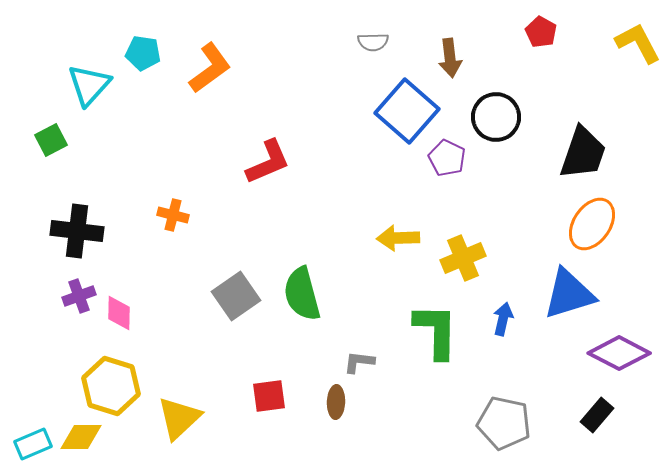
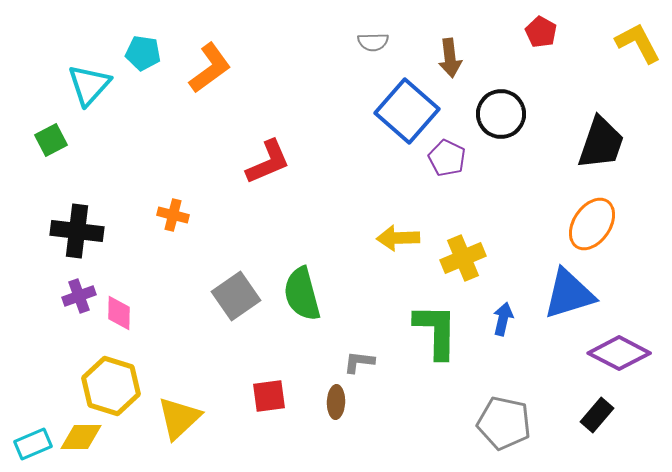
black circle: moved 5 px right, 3 px up
black trapezoid: moved 18 px right, 10 px up
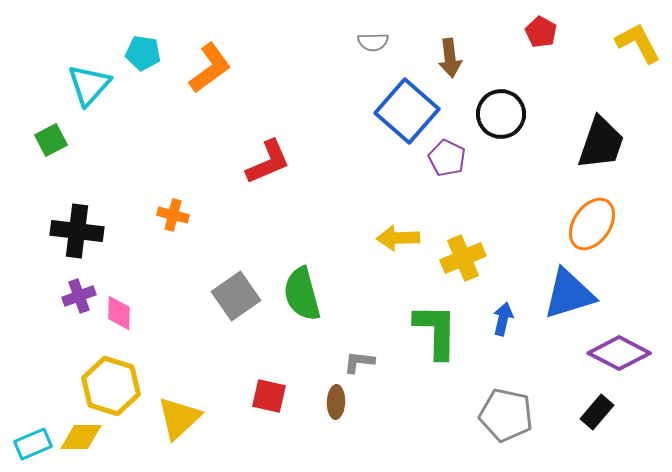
red square: rotated 21 degrees clockwise
black rectangle: moved 3 px up
gray pentagon: moved 2 px right, 8 px up
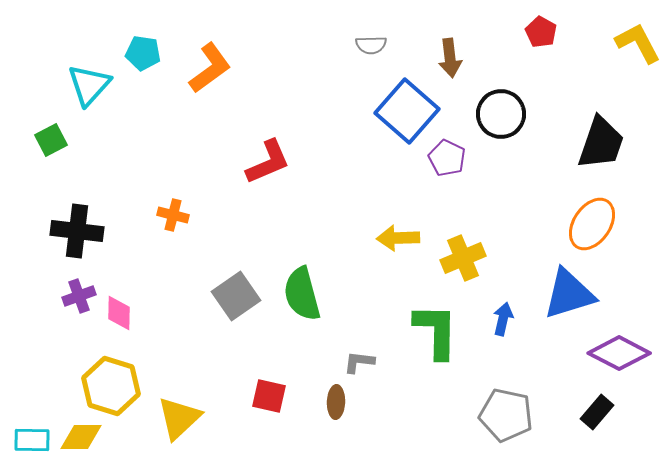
gray semicircle: moved 2 px left, 3 px down
cyan rectangle: moved 1 px left, 4 px up; rotated 24 degrees clockwise
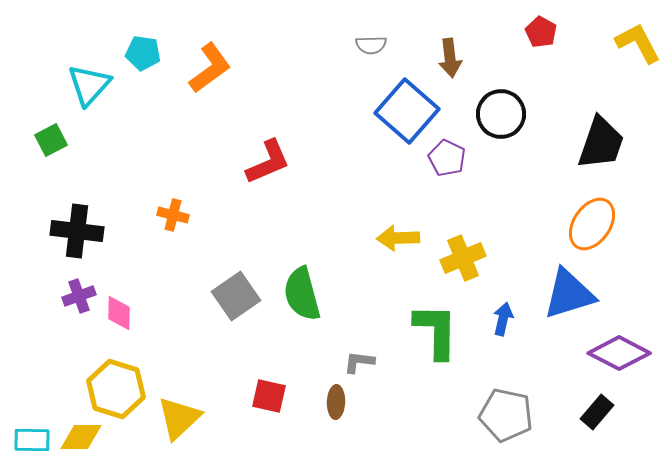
yellow hexagon: moved 5 px right, 3 px down
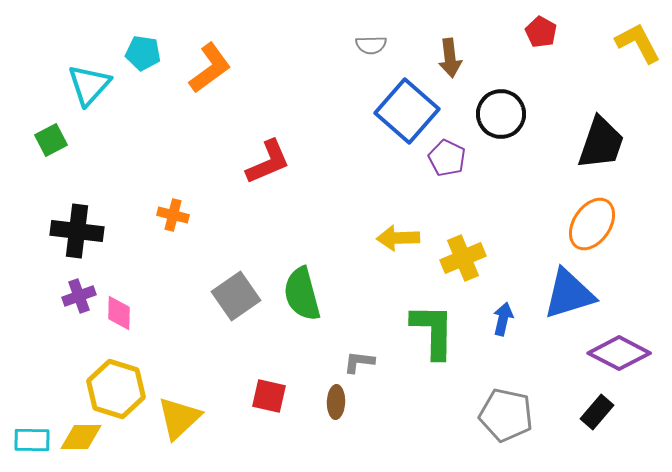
green L-shape: moved 3 px left
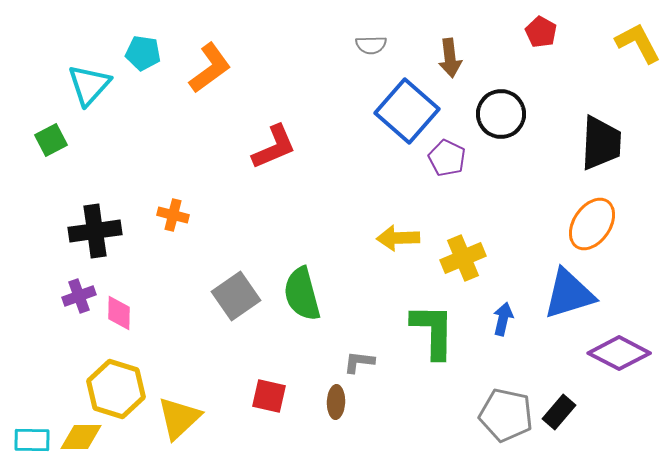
black trapezoid: rotated 16 degrees counterclockwise
red L-shape: moved 6 px right, 15 px up
black cross: moved 18 px right; rotated 15 degrees counterclockwise
black rectangle: moved 38 px left
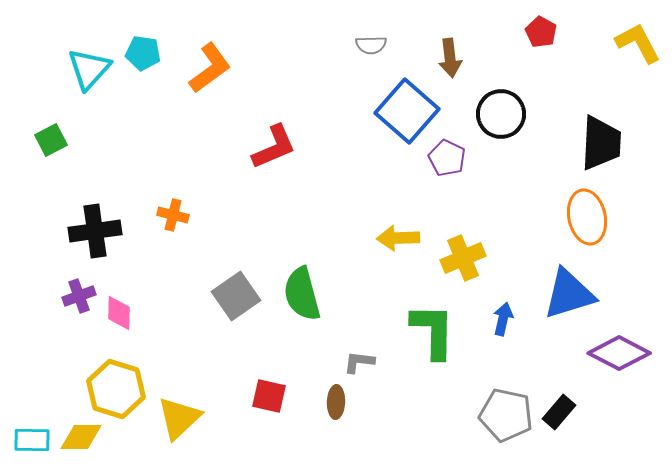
cyan triangle: moved 16 px up
orange ellipse: moved 5 px left, 7 px up; rotated 46 degrees counterclockwise
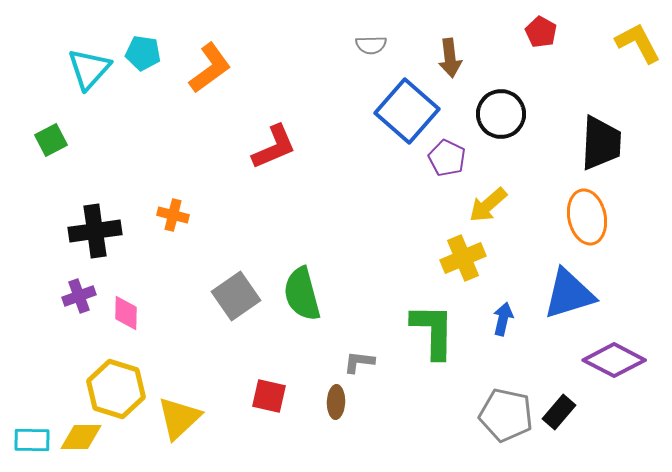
yellow arrow: moved 90 px right, 33 px up; rotated 39 degrees counterclockwise
pink diamond: moved 7 px right
purple diamond: moved 5 px left, 7 px down
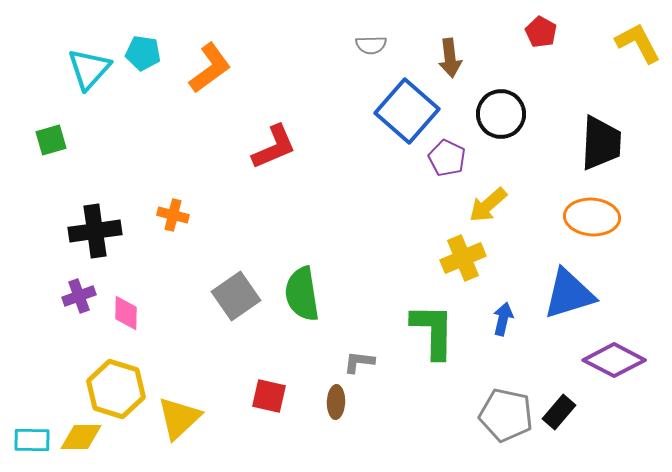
green square: rotated 12 degrees clockwise
orange ellipse: moved 5 px right; rotated 74 degrees counterclockwise
green semicircle: rotated 6 degrees clockwise
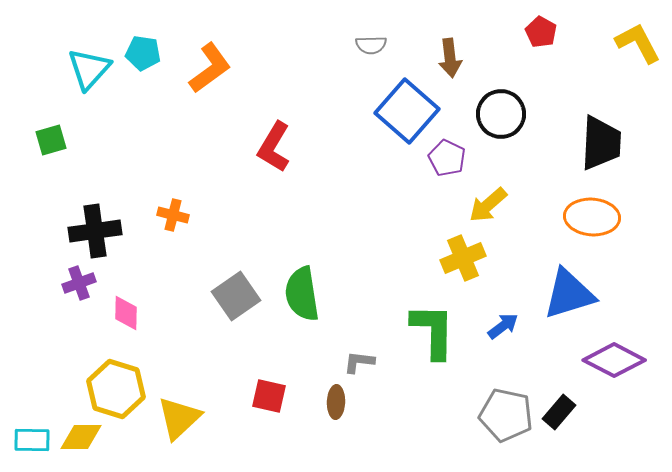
red L-shape: rotated 144 degrees clockwise
purple cross: moved 13 px up
blue arrow: moved 7 px down; rotated 40 degrees clockwise
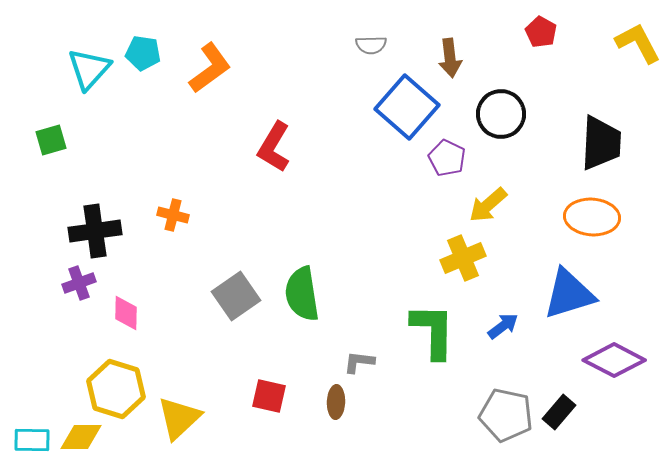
blue square: moved 4 px up
